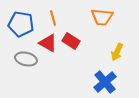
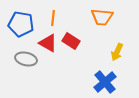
orange line: rotated 21 degrees clockwise
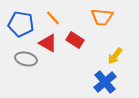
orange line: rotated 49 degrees counterclockwise
red rectangle: moved 4 px right, 1 px up
yellow arrow: moved 2 px left, 4 px down; rotated 12 degrees clockwise
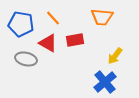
red rectangle: rotated 42 degrees counterclockwise
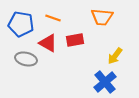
orange line: rotated 28 degrees counterclockwise
